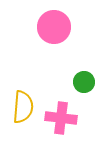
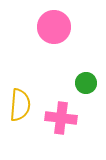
green circle: moved 2 px right, 1 px down
yellow semicircle: moved 3 px left, 2 px up
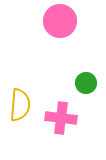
pink circle: moved 6 px right, 6 px up
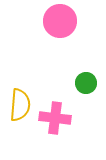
pink cross: moved 6 px left
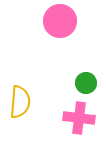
yellow semicircle: moved 3 px up
pink cross: moved 24 px right
